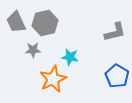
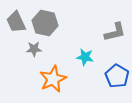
gray hexagon: rotated 25 degrees clockwise
gray star: moved 1 px right, 1 px up
cyan star: moved 15 px right
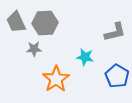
gray hexagon: rotated 15 degrees counterclockwise
orange star: moved 3 px right; rotated 8 degrees counterclockwise
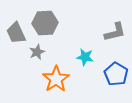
gray trapezoid: moved 11 px down
gray star: moved 3 px right, 3 px down; rotated 21 degrees counterclockwise
blue pentagon: moved 1 px left, 2 px up
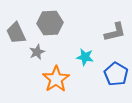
gray hexagon: moved 5 px right
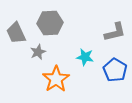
gray star: moved 1 px right
blue pentagon: moved 1 px left, 4 px up
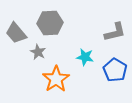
gray trapezoid: rotated 15 degrees counterclockwise
gray star: rotated 21 degrees counterclockwise
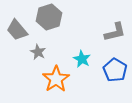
gray hexagon: moved 1 px left, 6 px up; rotated 15 degrees counterclockwise
gray trapezoid: moved 1 px right, 3 px up
cyan star: moved 3 px left, 2 px down; rotated 18 degrees clockwise
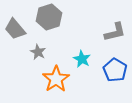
gray trapezoid: moved 2 px left, 1 px up
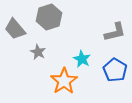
orange star: moved 8 px right, 2 px down
